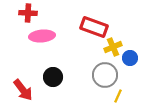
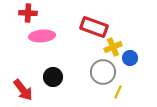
gray circle: moved 2 px left, 3 px up
yellow line: moved 4 px up
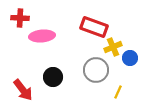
red cross: moved 8 px left, 5 px down
gray circle: moved 7 px left, 2 px up
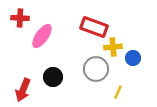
pink ellipse: rotated 50 degrees counterclockwise
yellow cross: rotated 18 degrees clockwise
blue circle: moved 3 px right
gray circle: moved 1 px up
red arrow: rotated 60 degrees clockwise
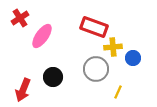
red cross: rotated 36 degrees counterclockwise
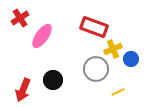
yellow cross: moved 2 px down; rotated 18 degrees counterclockwise
blue circle: moved 2 px left, 1 px down
black circle: moved 3 px down
yellow line: rotated 40 degrees clockwise
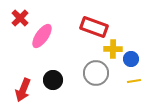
red cross: rotated 12 degrees counterclockwise
yellow cross: rotated 24 degrees clockwise
gray circle: moved 4 px down
yellow line: moved 16 px right, 11 px up; rotated 16 degrees clockwise
